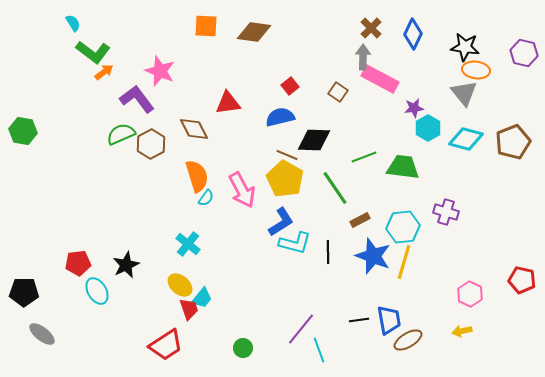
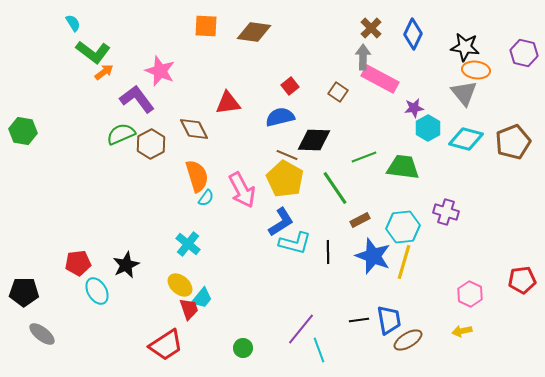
red pentagon at (522, 280): rotated 20 degrees counterclockwise
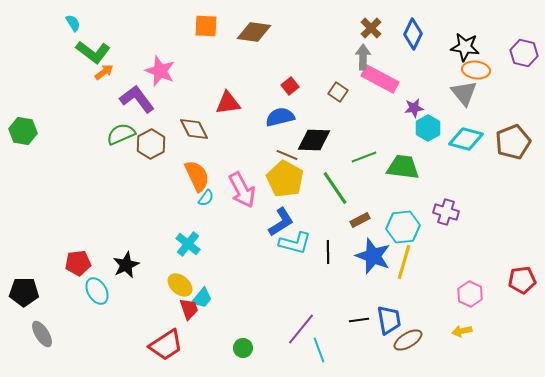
orange semicircle at (197, 176): rotated 8 degrees counterclockwise
gray ellipse at (42, 334): rotated 20 degrees clockwise
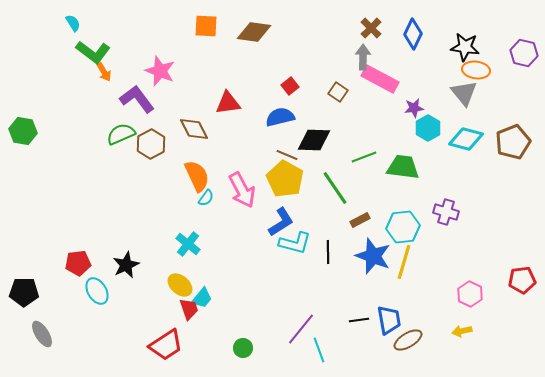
orange arrow at (104, 72): rotated 96 degrees clockwise
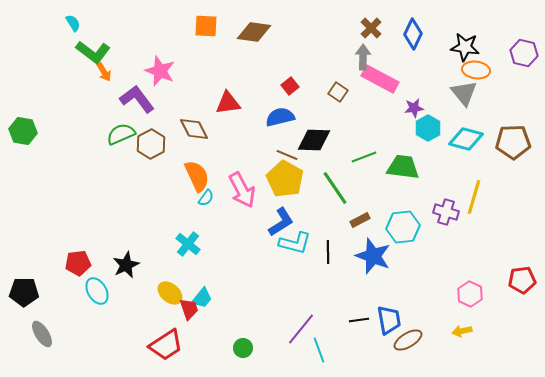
brown pentagon at (513, 142): rotated 20 degrees clockwise
yellow line at (404, 262): moved 70 px right, 65 px up
yellow ellipse at (180, 285): moved 10 px left, 8 px down
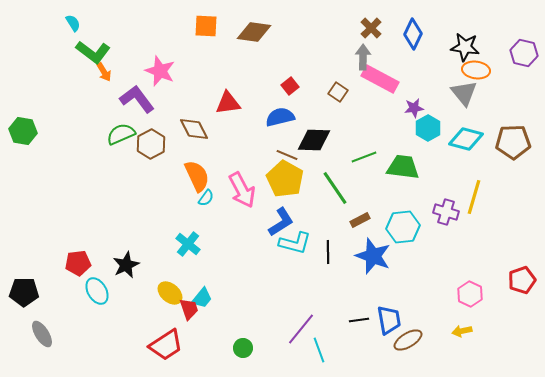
red pentagon at (522, 280): rotated 12 degrees counterclockwise
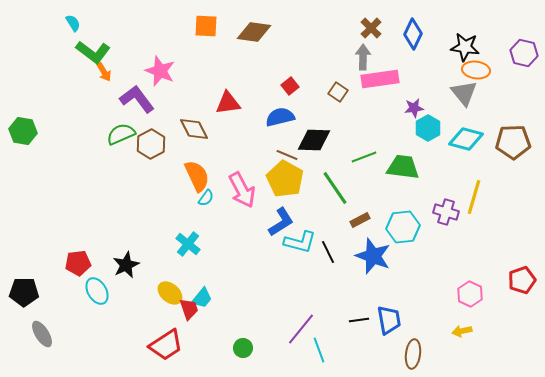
pink rectangle at (380, 79): rotated 36 degrees counterclockwise
cyan L-shape at (295, 243): moved 5 px right, 1 px up
black line at (328, 252): rotated 25 degrees counterclockwise
brown ellipse at (408, 340): moved 5 px right, 14 px down; rotated 52 degrees counterclockwise
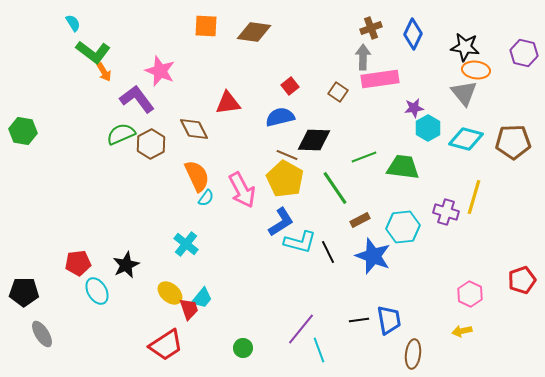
brown cross at (371, 28): rotated 25 degrees clockwise
cyan cross at (188, 244): moved 2 px left
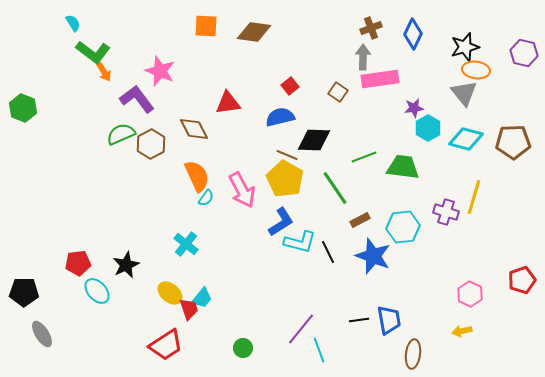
black star at (465, 47): rotated 24 degrees counterclockwise
green hexagon at (23, 131): moved 23 px up; rotated 12 degrees clockwise
cyan ellipse at (97, 291): rotated 12 degrees counterclockwise
